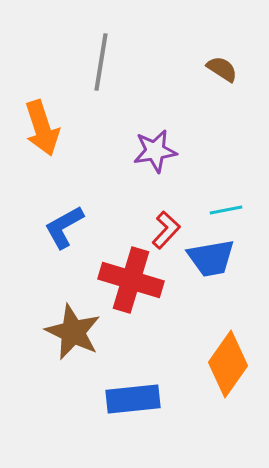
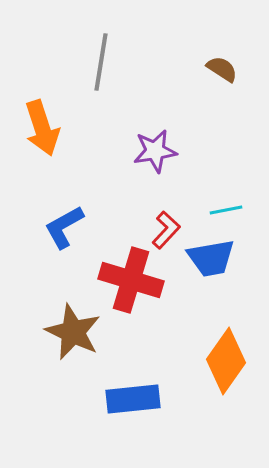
orange diamond: moved 2 px left, 3 px up
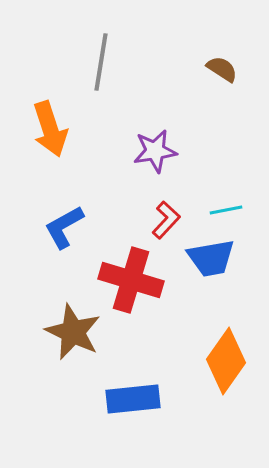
orange arrow: moved 8 px right, 1 px down
red L-shape: moved 10 px up
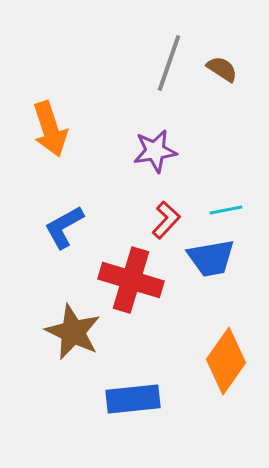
gray line: moved 68 px right, 1 px down; rotated 10 degrees clockwise
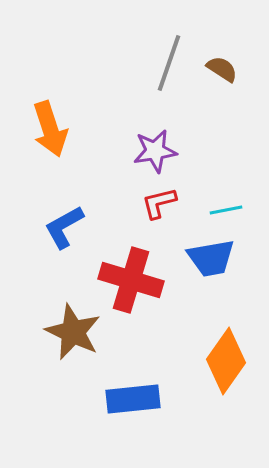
red L-shape: moved 7 px left, 17 px up; rotated 147 degrees counterclockwise
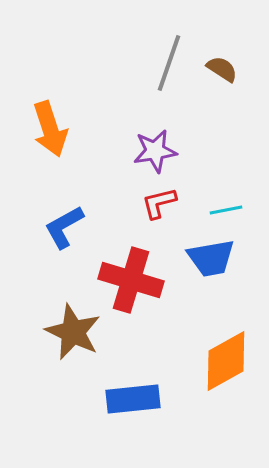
orange diamond: rotated 26 degrees clockwise
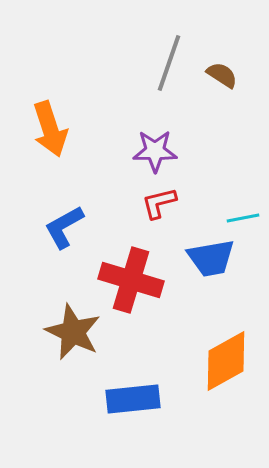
brown semicircle: moved 6 px down
purple star: rotated 9 degrees clockwise
cyan line: moved 17 px right, 8 px down
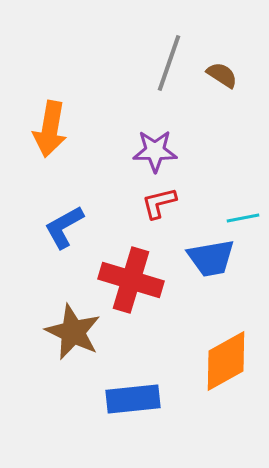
orange arrow: rotated 28 degrees clockwise
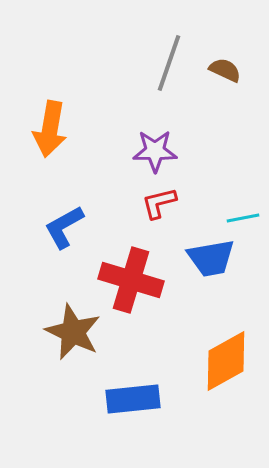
brown semicircle: moved 3 px right, 5 px up; rotated 8 degrees counterclockwise
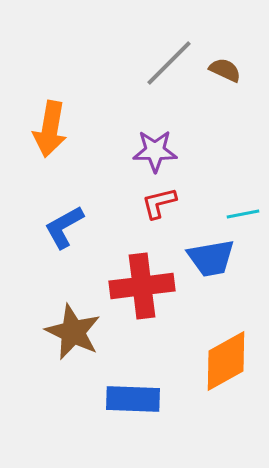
gray line: rotated 26 degrees clockwise
cyan line: moved 4 px up
red cross: moved 11 px right, 6 px down; rotated 24 degrees counterclockwise
blue rectangle: rotated 8 degrees clockwise
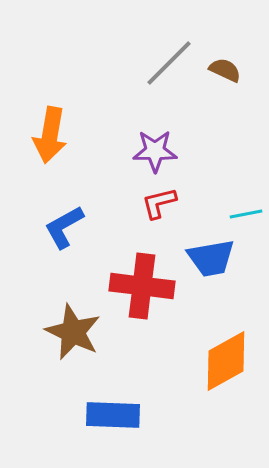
orange arrow: moved 6 px down
cyan line: moved 3 px right
red cross: rotated 14 degrees clockwise
blue rectangle: moved 20 px left, 16 px down
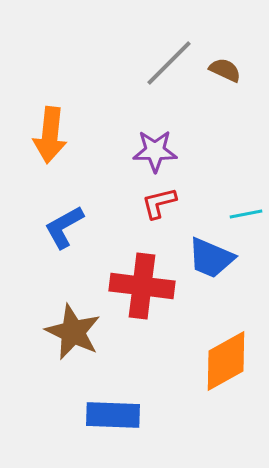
orange arrow: rotated 4 degrees counterclockwise
blue trapezoid: rotated 33 degrees clockwise
